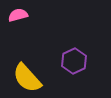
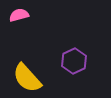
pink semicircle: moved 1 px right
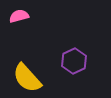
pink semicircle: moved 1 px down
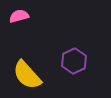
yellow semicircle: moved 3 px up
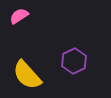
pink semicircle: rotated 18 degrees counterclockwise
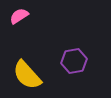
purple hexagon: rotated 15 degrees clockwise
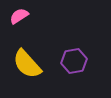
yellow semicircle: moved 11 px up
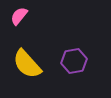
pink semicircle: rotated 18 degrees counterclockwise
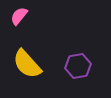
purple hexagon: moved 4 px right, 5 px down
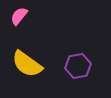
yellow semicircle: rotated 12 degrees counterclockwise
